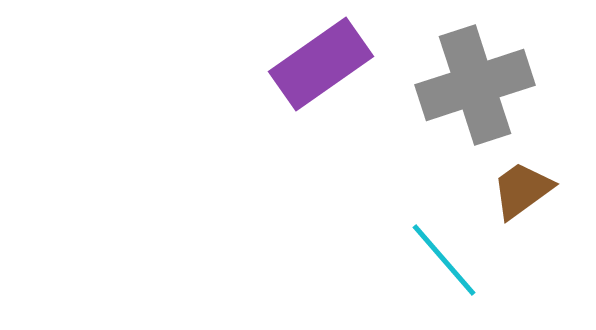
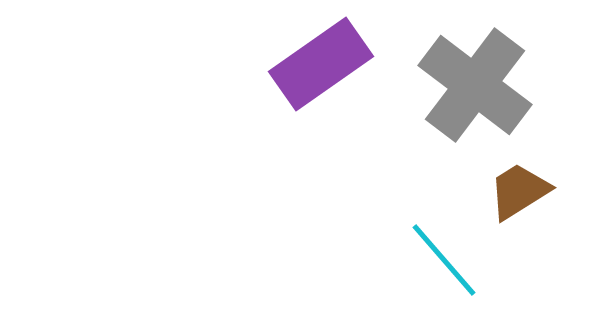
gray cross: rotated 35 degrees counterclockwise
brown trapezoid: moved 3 px left, 1 px down; rotated 4 degrees clockwise
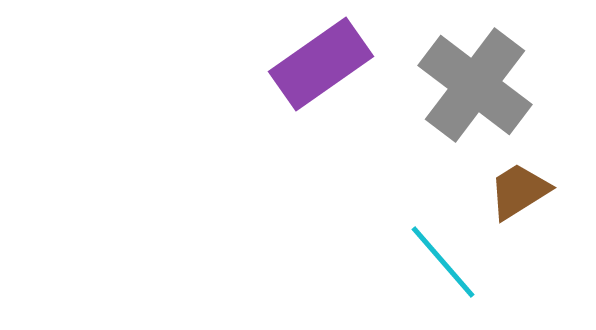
cyan line: moved 1 px left, 2 px down
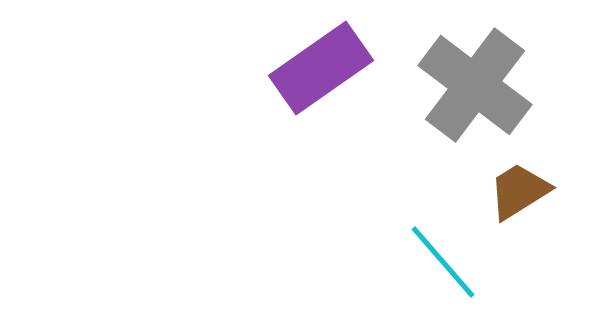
purple rectangle: moved 4 px down
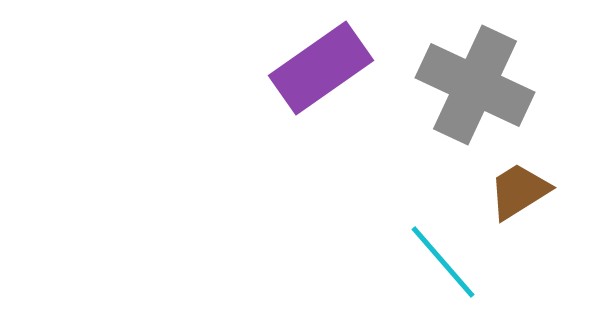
gray cross: rotated 12 degrees counterclockwise
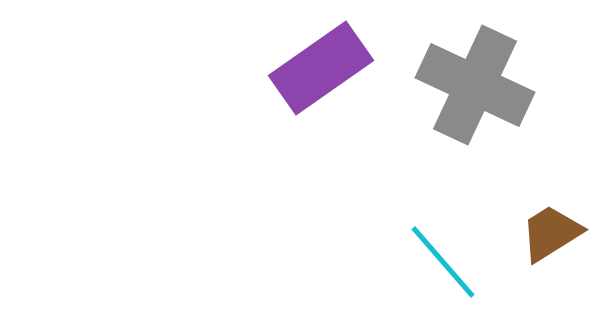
brown trapezoid: moved 32 px right, 42 px down
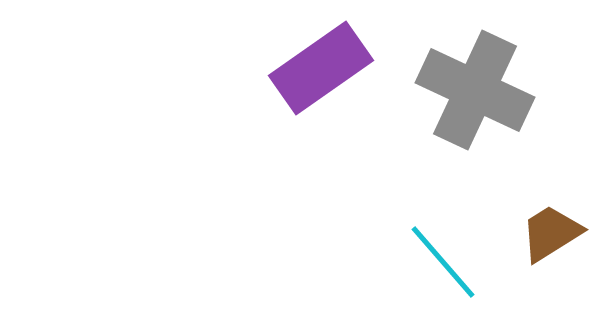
gray cross: moved 5 px down
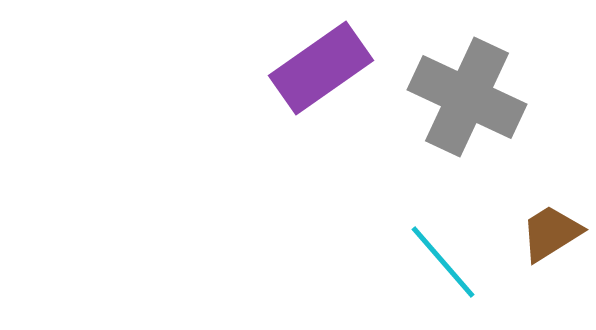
gray cross: moved 8 px left, 7 px down
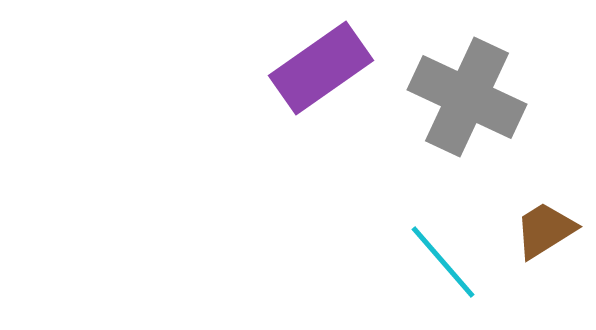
brown trapezoid: moved 6 px left, 3 px up
